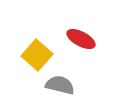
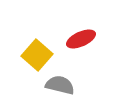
red ellipse: rotated 52 degrees counterclockwise
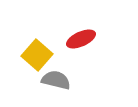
gray semicircle: moved 4 px left, 5 px up
